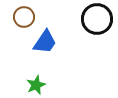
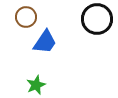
brown circle: moved 2 px right
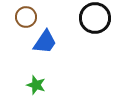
black circle: moved 2 px left, 1 px up
green star: rotated 30 degrees counterclockwise
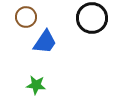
black circle: moved 3 px left
green star: rotated 12 degrees counterclockwise
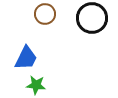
brown circle: moved 19 px right, 3 px up
blue trapezoid: moved 19 px left, 16 px down; rotated 8 degrees counterclockwise
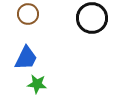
brown circle: moved 17 px left
green star: moved 1 px right, 1 px up
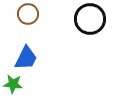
black circle: moved 2 px left, 1 px down
green star: moved 24 px left
